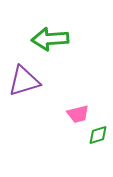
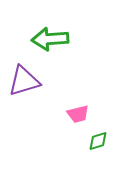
green diamond: moved 6 px down
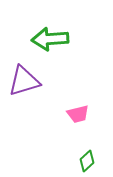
green diamond: moved 11 px left, 20 px down; rotated 25 degrees counterclockwise
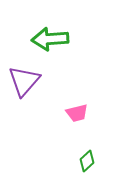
purple triangle: rotated 32 degrees counterclockwise
pink trapezoid: moved 1 px left, 1 px up
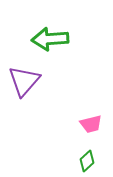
pink trapezoid: moved 14 px right, 11 px down
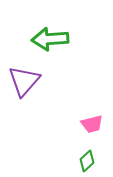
pink trapezoid: moved 1 px right
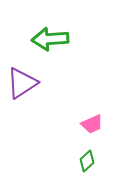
purple triangle: moved 2 px left, 2 px down; rotated 16 degrees clockwise
pink trapezoid: rotated 10 degrees counterclockwise
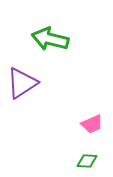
green arrow: rotated 18 degrees clockwise
green diamond: rotated 45 degrees clockwise
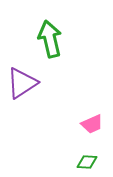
green arrow: rotated 63 degrees clockwise
green diamond: moved 1 px down
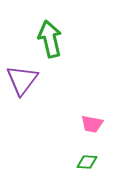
purple triangle: moved 3 px up; rotated 20 degrees counterclockwise
pink trapezoid: rotated 35 degrees clockwise
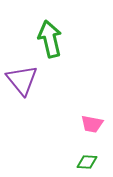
purple triangle: rotated 16 degrees counterclockwise
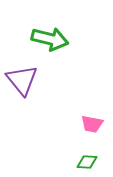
green arrow: rotated 117 degrees clockwise
